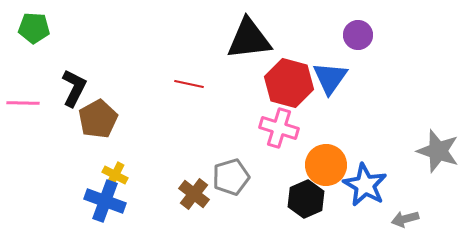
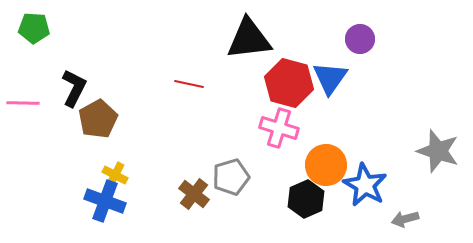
purple circle: moved 2 px right, 4 px down
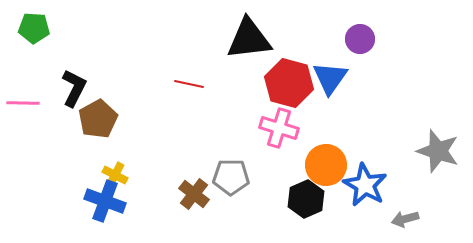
gray pentagon: rotated 18 degrees clockwise
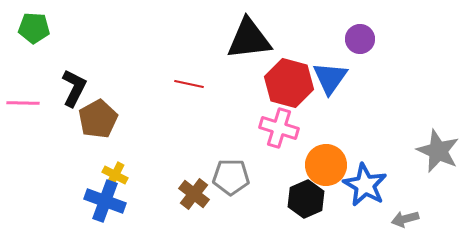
gray star: rotated 6 degrees clockwise
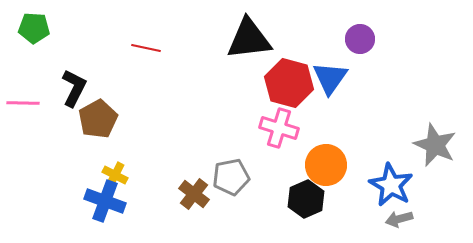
red line: moved 43 px left, 36 px up
gray star: moved 3 px left, 6 px up
gray pentagon: rotated 12 degrees counterclockwise
blue star: moved 26 px right
gray arrow: moved 6 px left
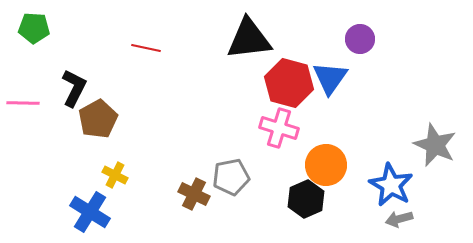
brown cross: rotated 12 degrees counterclockwise
blue cross: moved 15 px left, 11 px down; rotated 12 degrees clockwise
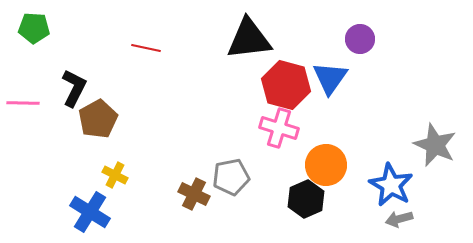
red hexagon: moved 3 px left, 2 px down
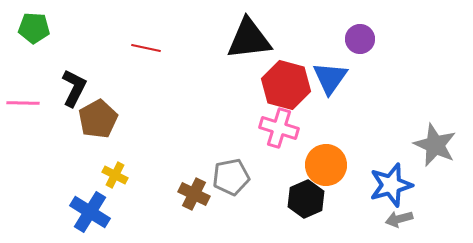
blue star: rotated 27 degrees clockwise
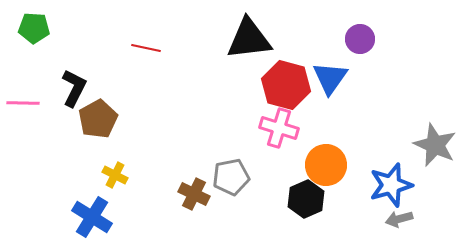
blue cross: moved 2 px right, 5 px down
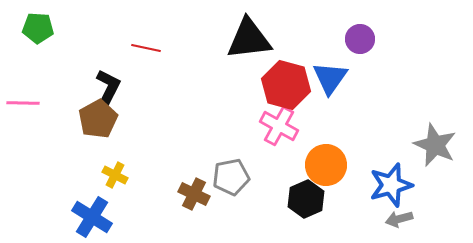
green pentagon: moved 4 px right
black L-shape: moved 34 px right
pink cross: moved 2 px up; rotated 12 degrees clockwise
